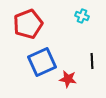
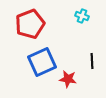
red pentagon: moved 2 px right
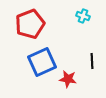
cyan cross: moved 1 px right
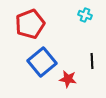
cyan cross: moved 2 px right, 1 px up
blue square: rotated 16 degrees counterclockwise
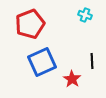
blue square: rotated 16 degrees clockwise
red star: moved 4 px right; rotated 24 degrees clockwise
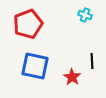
red pentagon: moved 2 px left
blue square: moved 7 px left, 4 px down; rotated 36 degrees clockwise
red star: moved 2 px up
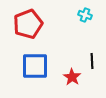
blue square: rotated 12 degrees counterclockwise
